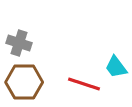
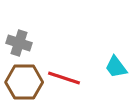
red line: moved 20 px left, 6 px up
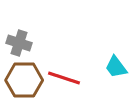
brown hexagon: moved 2 px up
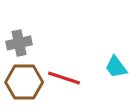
gray cross: rotated 30 degrees counterclockwise
brown hexagon: moved 2 px down
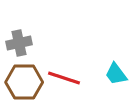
cyan trapezoid: moved 7 px down
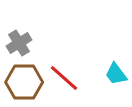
gray cross: rotated 20 degrees counterclockwise
red line: rotated 24 degrees clockwise
